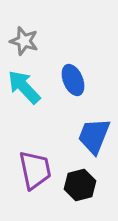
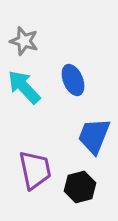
black hexagon: moved 2 px down
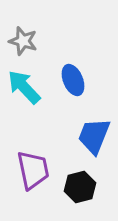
gray star: moved 1 px left
purple trapezoid: moved 2 px left
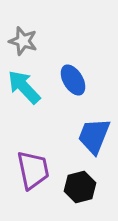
blue ellipse: rotated 8 degrees counterclockwise
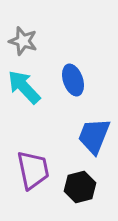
blue ellipse: rotated 12 degrees clockwise
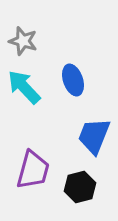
purple trapezoid: rotated 27 degrees clockwise
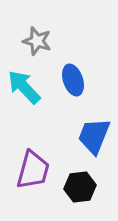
gray star: moved 14 px right
black hexagon: rotated 8 degrees clockwise
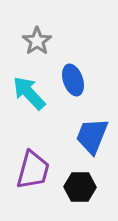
gray star: rotated 20 degrees clockwise
cyan arrow: moved 5 px right, 6 px down
blue trapezoid: moved 2 px left
black hexagon: rotated 8 degrees clockwise
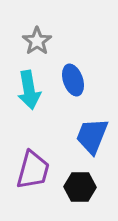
cyan arrow: moved 3 px up; rotated 147 degrees counterclockwise
